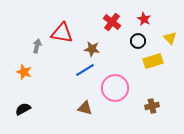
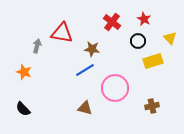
black semicircle: rotated 105 degrees counterclockwise
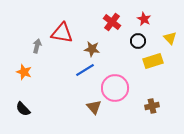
brown triangle: moved 9 px right, 1 px up; rotated 35 degrees clockwise
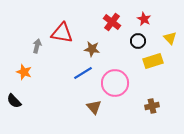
blue line: moved 2 px left, 3 px down
pink circle: moved 5 px up
black semicircle: moved 9 px left, 8 px up
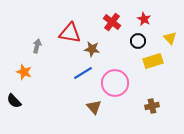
red triangle: moved 8 px right
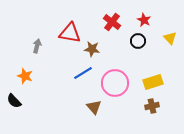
red star: moved 1 px down
yellow rectangle: moved 21 px down
orange star: moved 1 px right, 4 px down
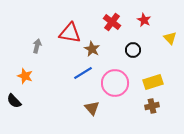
black circle: moved 5 px left, 9 px down
brown star: rotated 21 degrees clockwise
brown triangle: moved 2 px left, 1 px down
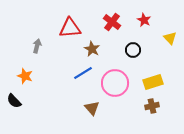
red triangle: moved 5 px up; rotated 15 degrees counterclockwise
